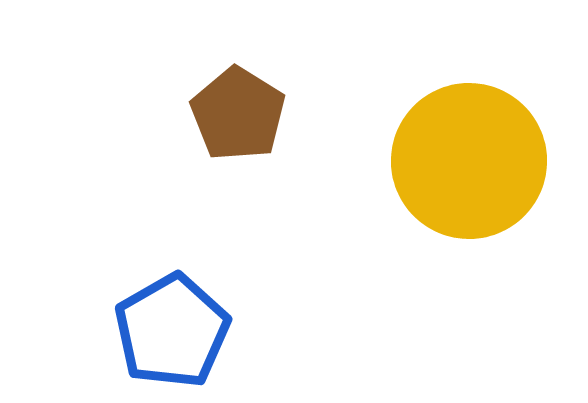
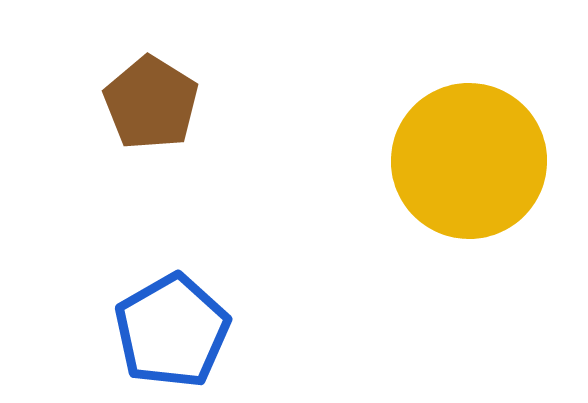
brown pentagon: moved 87 px left, 11 px up
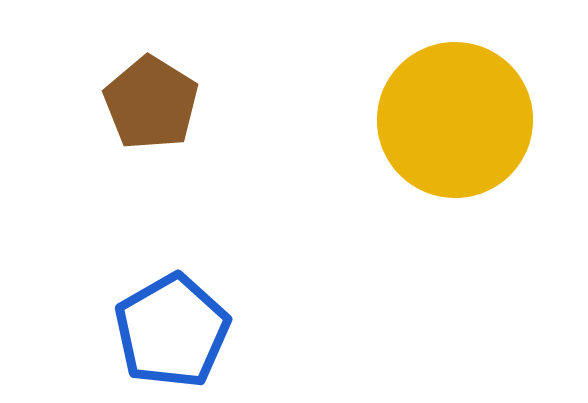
yellow circle: moved 14 px left, 41 px up
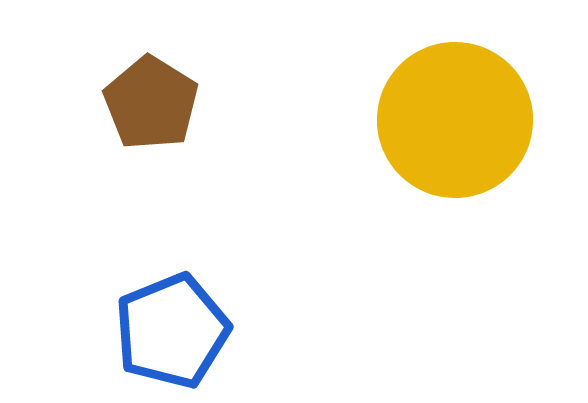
blue pentagon: rotated 8 degrees clockwise
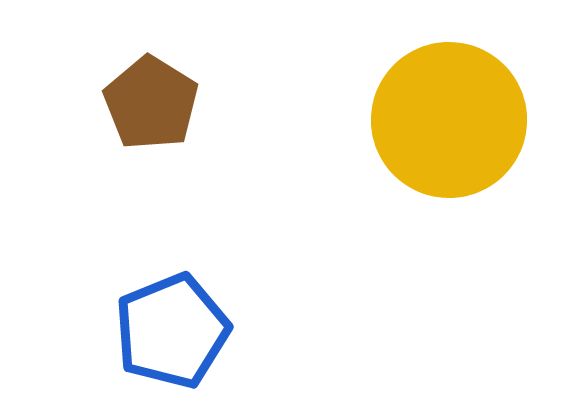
yellow circle: moved 6 px left
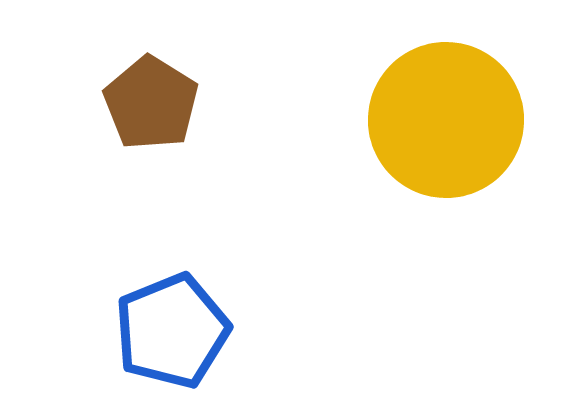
yellow circle: moved 3 px left
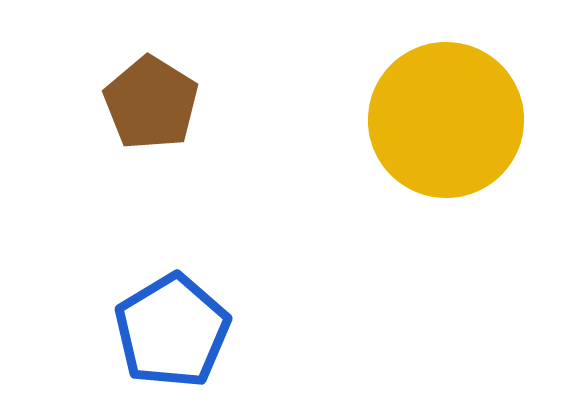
blue pentagon: rotated 9 degrees counterclockwise
